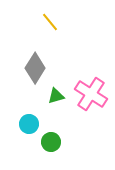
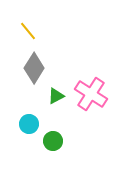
yellow line: moved 22 px left, 9 px down
gray diamond: moved 1 px left
green triangle: rotated 12 degrees counterclockwise
green circle: moved 2 px right, 1 px up
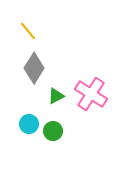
green circle: moved 10 px up
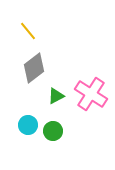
gray diamond: rotated 20 degrees clockwise
cyan circle: moved 1 px left, 1 px down
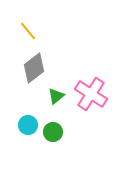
green triangle: rotated 12 degrees counterclockwise
green circle: moved 1 px down
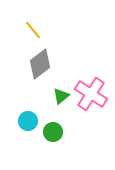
yellow line: moved 5 px right, 1 px up
gray diamond: moved 6 px right, 4 px up
green triangle: moved 5 px right
cyan circle: moved 4 px up
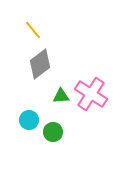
green triangle: rotated 36 degrees clockwise
cyan circle: moved 1 px right, 1 px up
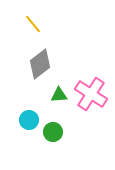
yellow line: moved 6 px up
green triangle: moved 2 px left, 1 px up
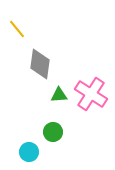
yellow line: moved 16 px left, 5 px down
gray diamond: rotated 44 degrees counterclockwise
cyan circle: moved 32 px down
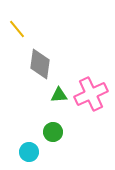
pink cross: rotated 32 degrees clockwise
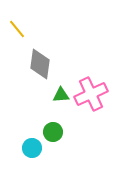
green triangle: moved 2 px right
cyan circle: moved 3 px right, 4 px up
